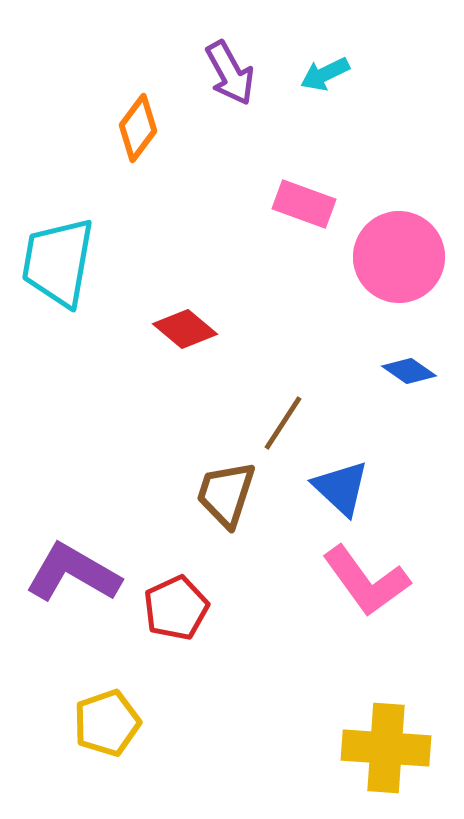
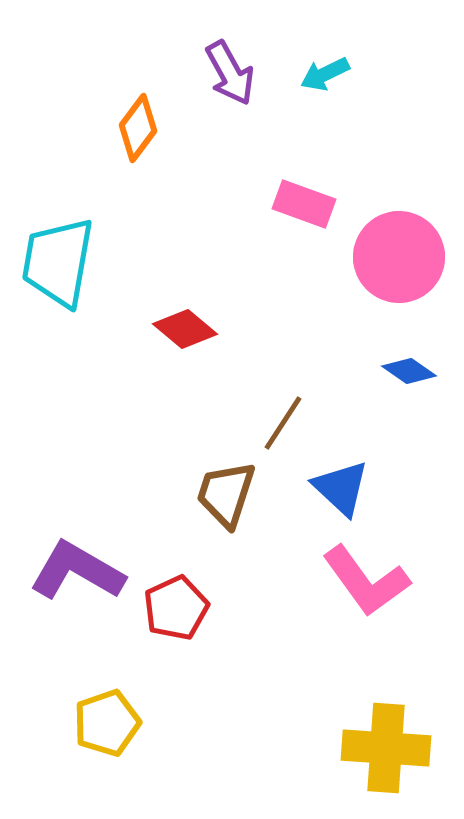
purple L-shape: moved 4 px right, 2 px up
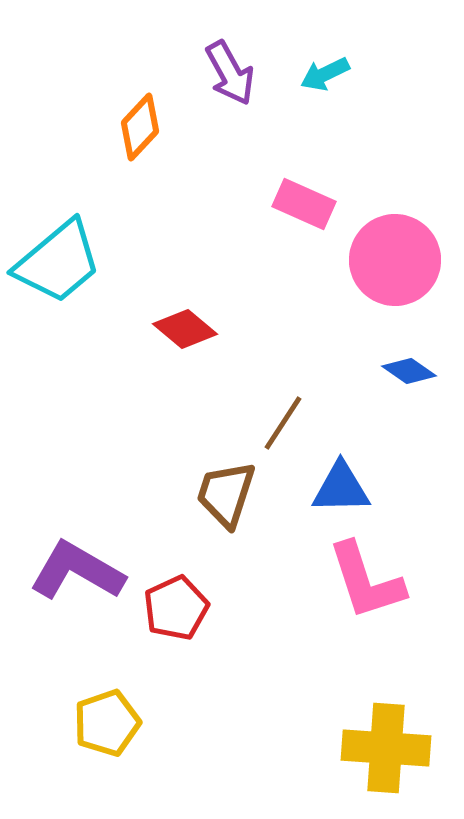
orange diamond: moved 2 px right, 1 px up; rotated 6 degrees clockwise
pink rectangle: rotated 4 degrees clockwise
pink circle: moved 4 px left, 3 px down
cyan trapezoid: rotated 140 degrees counterclockwise
blue triangle: rotated 44 degrees counterclockwise
pink L-shape: rotated 18 degrees clockwise
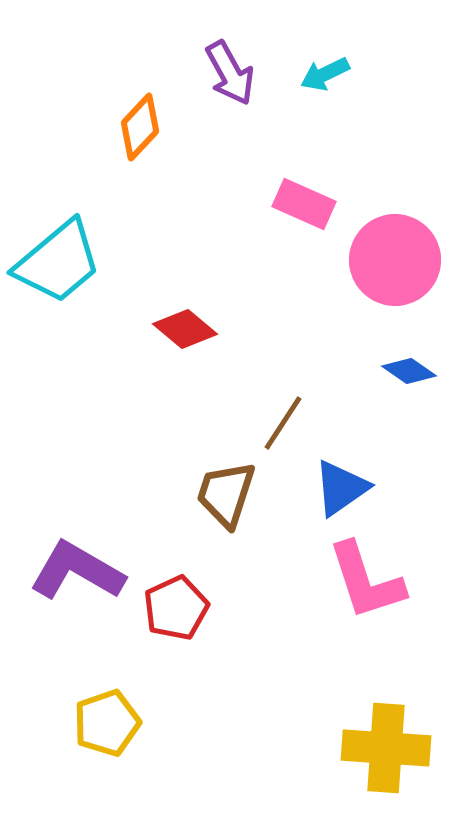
blue triangle: rotated 34 degrees counterclockwise
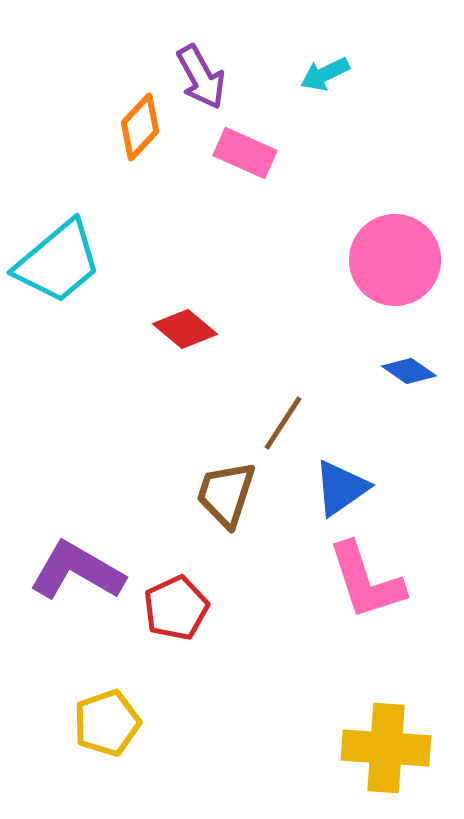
purple arrow: moved 29 px left, 4 px down
pink rectangle: moved 59 px left, 51 px up
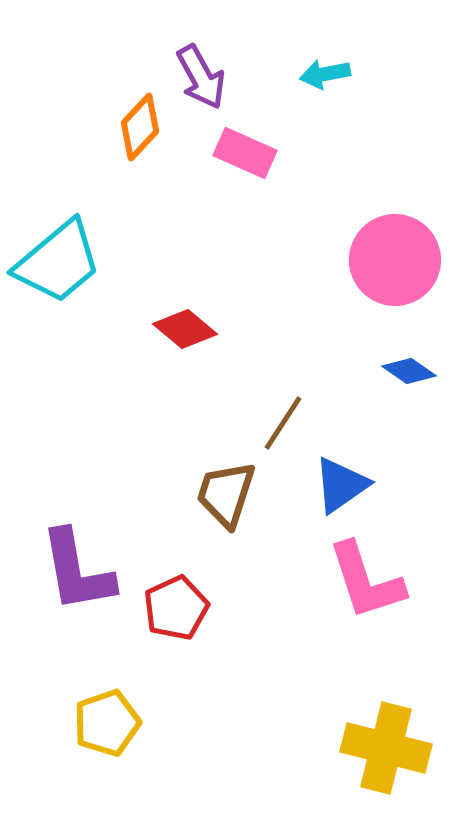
cyan arrow: rotated 15 degrees clockwise
blue triangle: moved 3 px up
purple L-shape: rotated 130 degrees counterclockwise
yellow cross: rotated 10 degrees clockwise
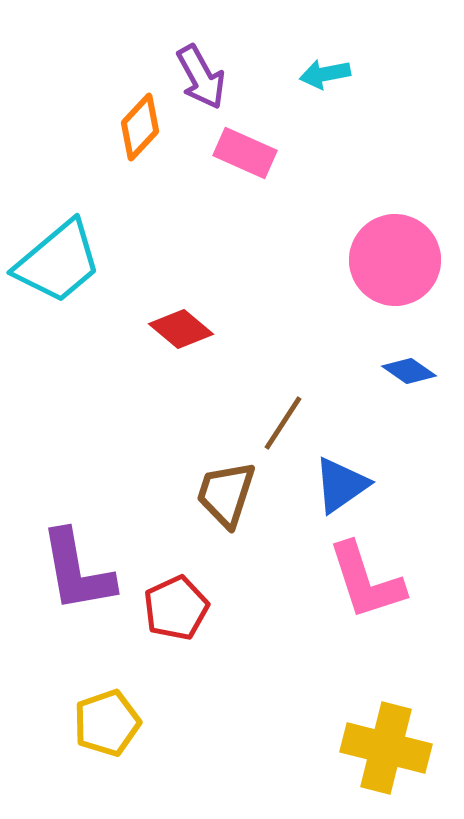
red diamond: moved 4 px left
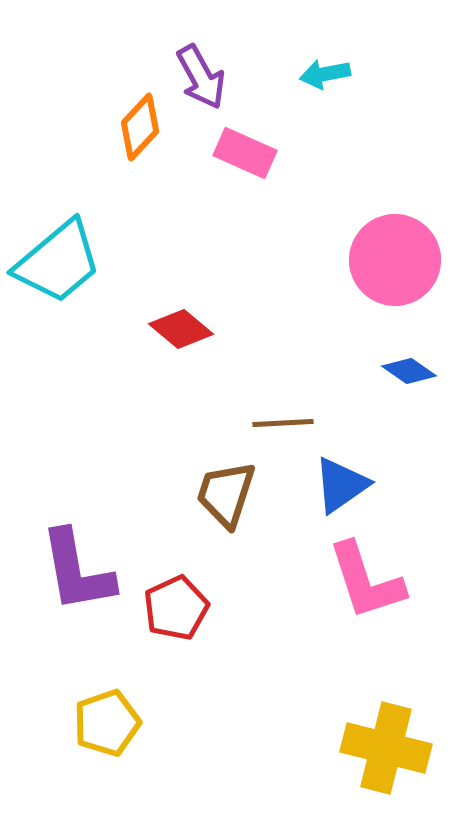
brown line: rotated 54 degrees clockwise
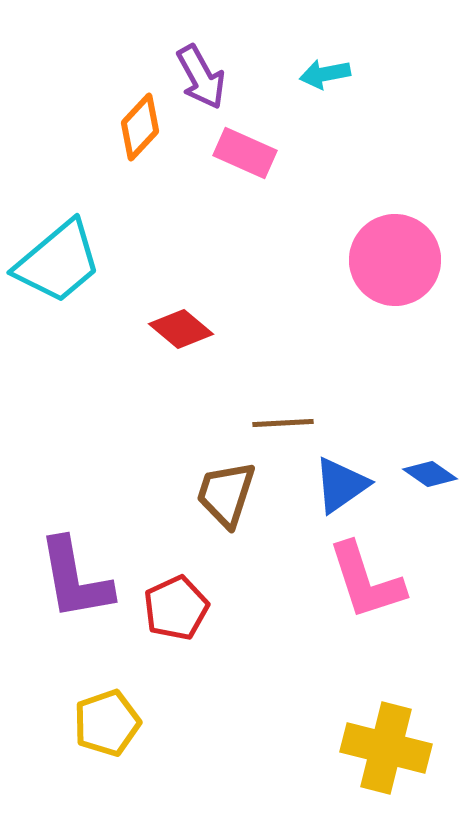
blue diamond: moved 21 px right, 103 px down
purple L-shape: moved 2 px left, 8 px down
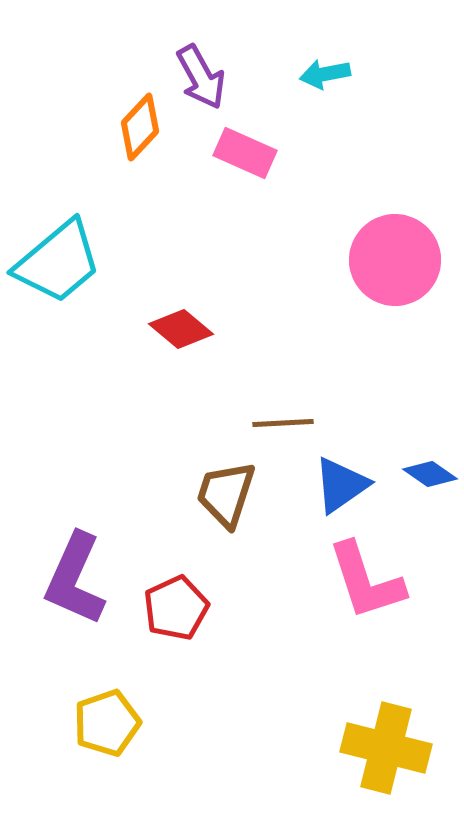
purple L-shape: rotated 34 degrees clockwise
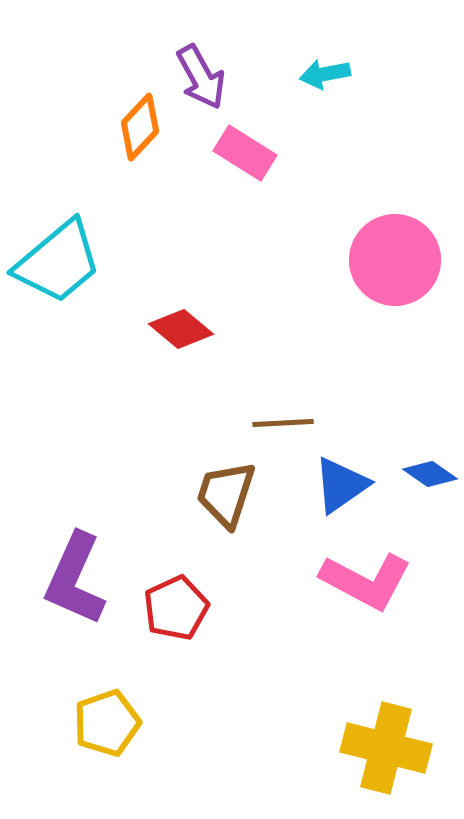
pink rectangle: rotated 8 degrees clockwise
pink L-shape: rotated 44 degrees counterclockwise
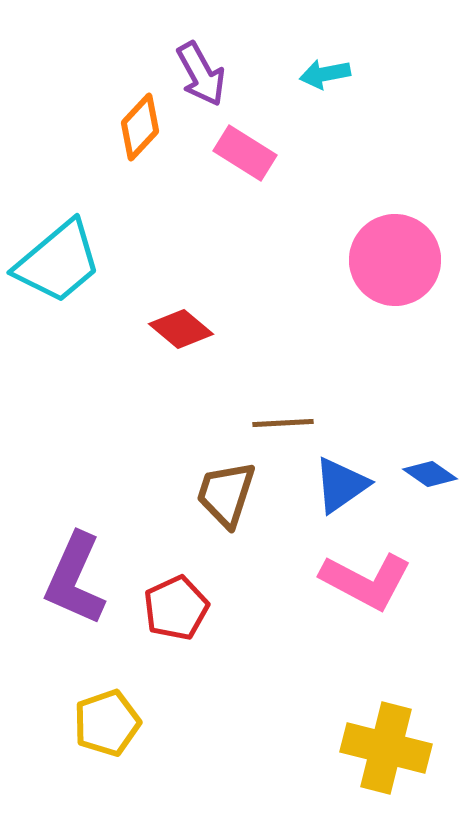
purple arrow: moved 3 px up
